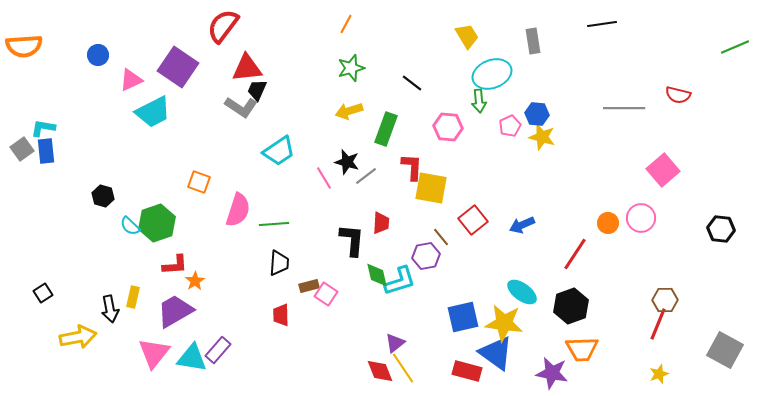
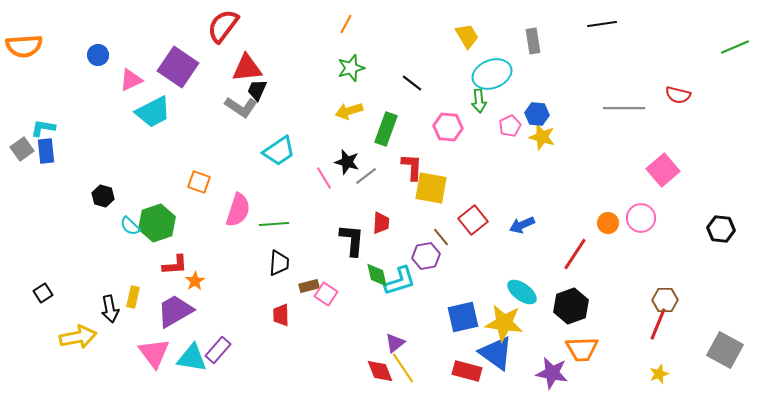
pink triangle at (154, 353): rotated 16 degrees counterclockwise
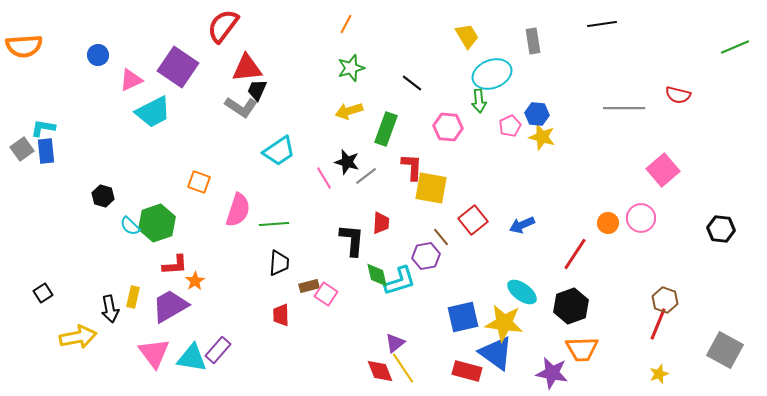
brown hexagon at (665, 300): rotated 20 degrees clockwise
purple trapezoid at (175, 311): moved 5 px left, 5 px up
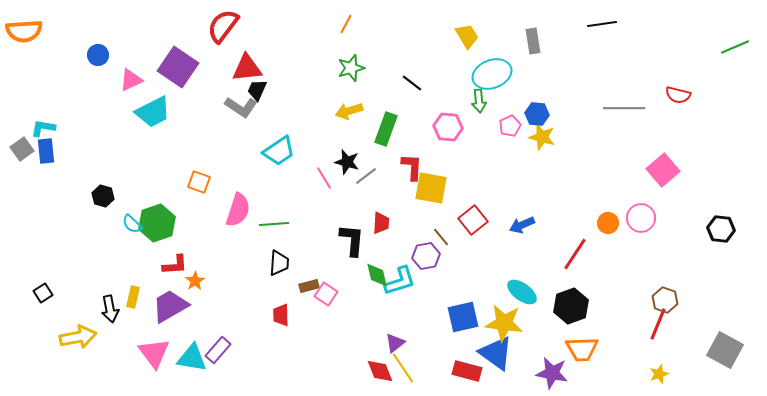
orange semicircle at (24, 46): moved 15 px up
cyan semicircle at (130, 226): moved 2 px right, 2 px up
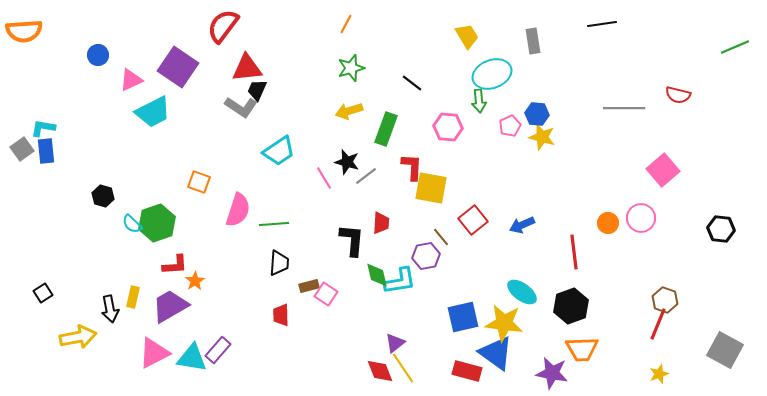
red line at (575, 254): moved 1 px left, 2 px up; rotated 40 degrees counterclockwise
cyan L-shape at (400, 281): rotated 8 degrees clockwise
pink triangle at (154, 353): rotated 40 degrees clockwise
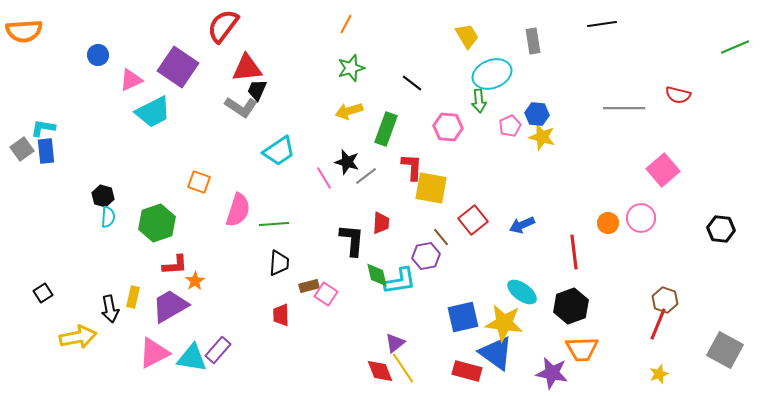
cyan semicircle at (132, 224): moved 24 px left, 7 px up; rotated 130 degrees counterclockwise
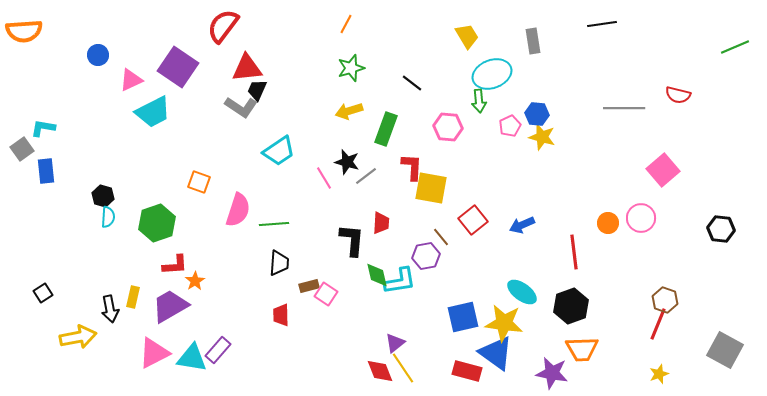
blue rectangle at (46, 151): moved 20 px down
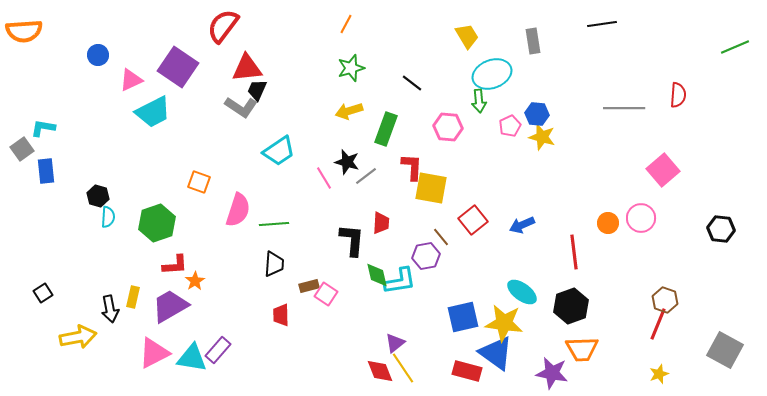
red semicircle at (678, 95): rotated 100 degrees counterclockwise
black hexagon at (103, 196): moved 5 px left
black trapezoid at (279, 263): moved 5 px left, 1 px down
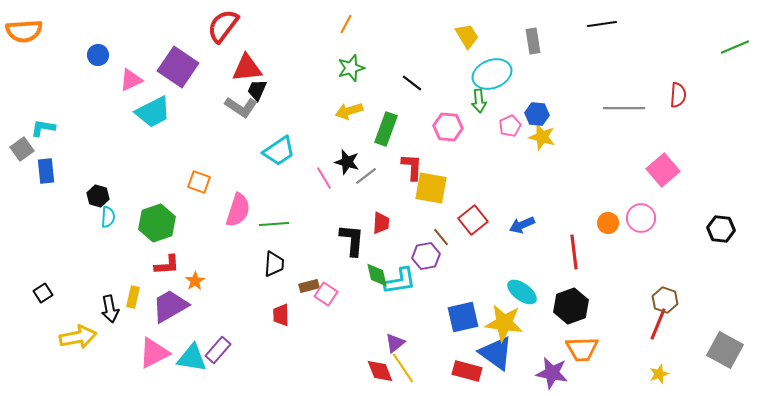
red L-shape at (175, 265): moved 8 px left
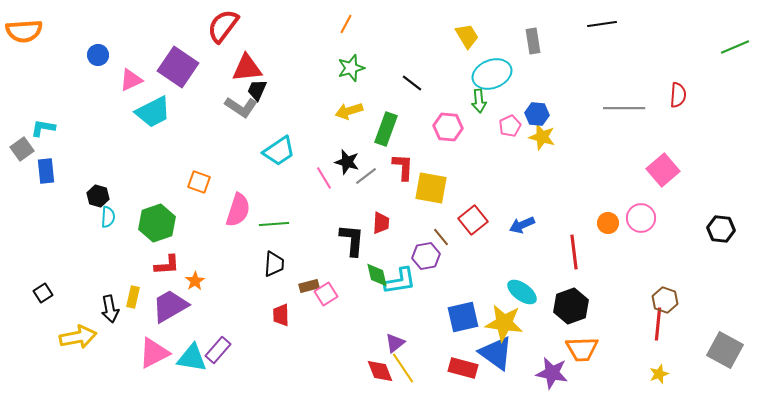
red L-shape at (412, 167): moved 9 px left
pink square at (326, 294): rotated 25 degrees clockwise
red line at (658, 324): rotated 16 degrees counterclockwise
red rectangle at (467, 371): moved 4 px left, 3 px up
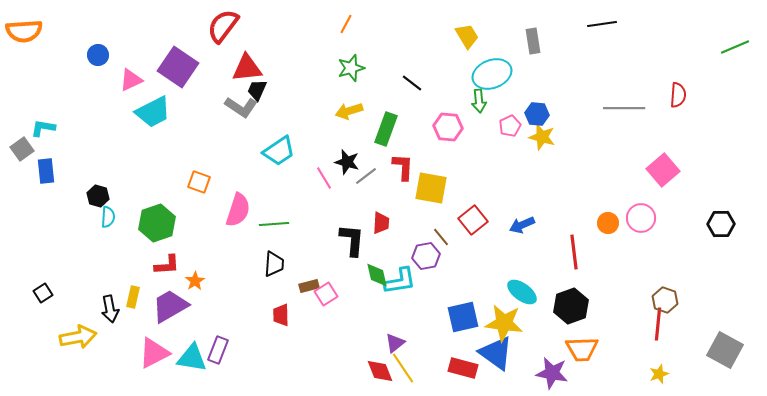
black hexagon at (721, 229): moved 5 px up; rotated 8 degrees counterclockwise
purple rectangle at (218, 350): rotated 20 degrees counterclockwise
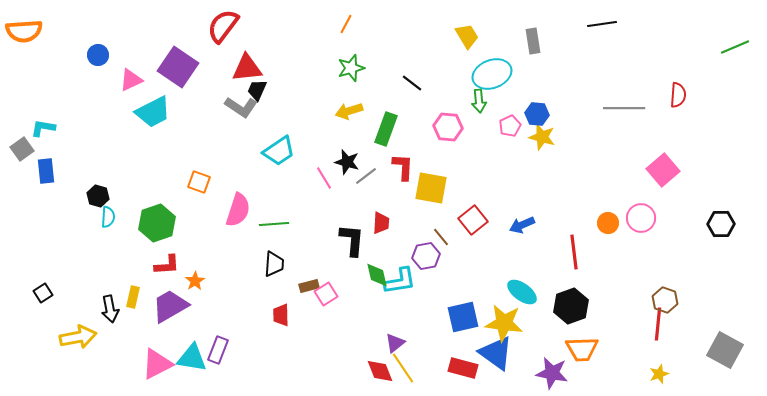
pink triangle at (154, 353): moved 3 px right, 11 px down
